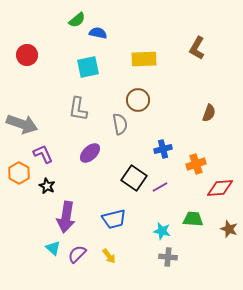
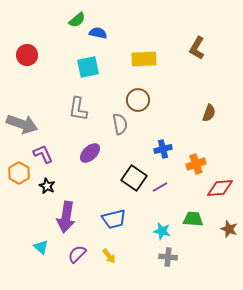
cyan triangle: moved 12 px left, 1 px up
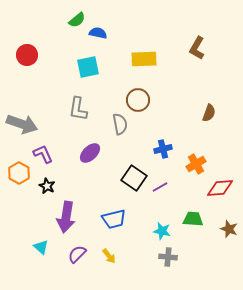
orange cross: rotated 12 degrees counterclockwise
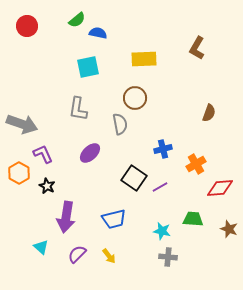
red circle: moved 29 px up
brown circle: moved 3 px left, 2 px up
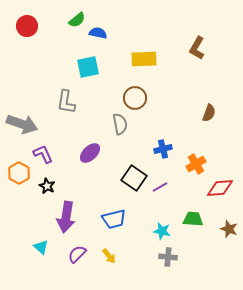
gray L-shape: moved 12 px left, 7 px up
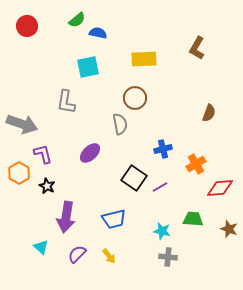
purple L-shape: rotated 10 degrees clockwise
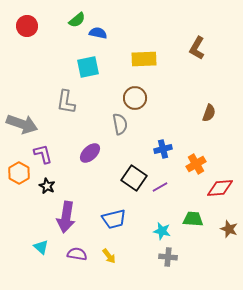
purple semicircle: rotated 54 degrees clockwise
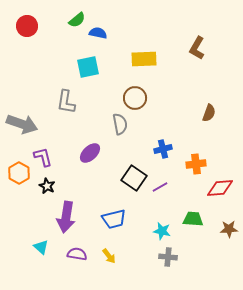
purple L-shape: moved 3 px down
orange cross: rotated 24 degrees clockwise
brown star: rotated 24 degrees counterclockwise
